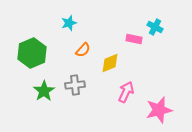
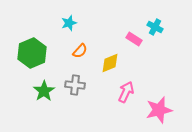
pink rectangle: rotated 21 degrees clockwise
orange semicircle: moved 3 px left, 1 px down
gray cross: rotated 12 degrees clockwise
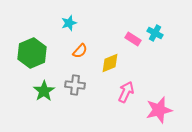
cyan cross: moved 6 px down
pink rectangle: moved 1 px left
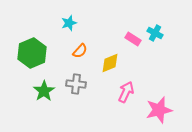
gray cross: moved 1 px right, 1 px up
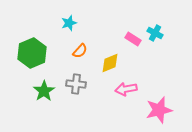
pink arrow: moved 3 px up; rotated 125 degrees counterclockwise
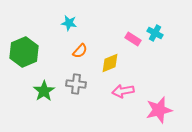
cyan star: rotated 28 degrees clockwise
green hexagon: moved 8 px left, 1 px up
pink arrow: moved 3 px left, 2 px down
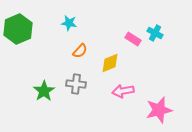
green hexagon: moved 6 px left, 23 px up
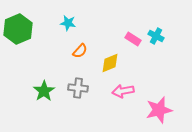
cyan star: moved 1 px left
cyan cross: moved 1 px right, 3 px down
gray cross: moved 2 px right, 4 px down
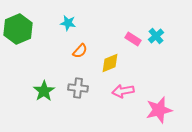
cyan cross: rotated 21 degrees clockwise
